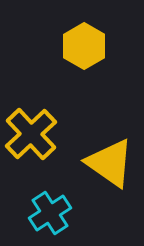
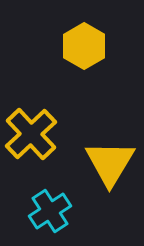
yellow triangle: rotated 26 degrees clockwise
cyan cross: moved 2 px up
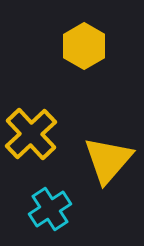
yellow triangle: moved 2 px left, 3 px up; rotated 10 degrees clockwise
cyan cross: moved 2 px up
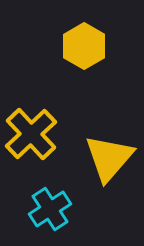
yellow triangle: moved 1 px right, 2 px up
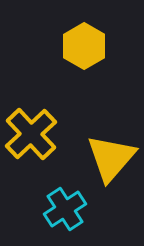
yellow triangle: moved 2 px right
cyan cross: moved 15 px right
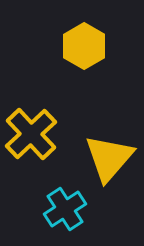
yellow triangle: moved 2 px left
